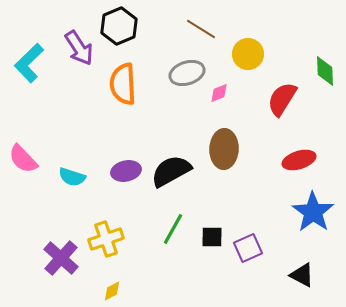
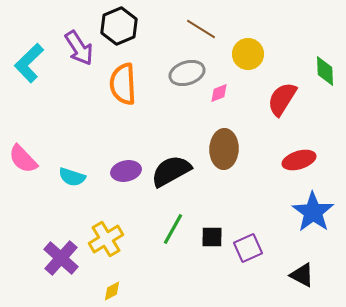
yellow cross: rotated 12 degrees counterclockwise
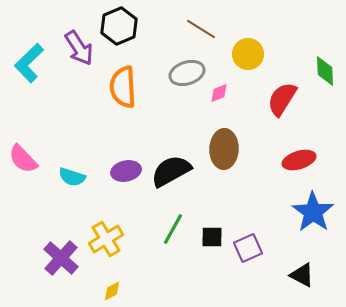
orange semicircle: moved 3 px down
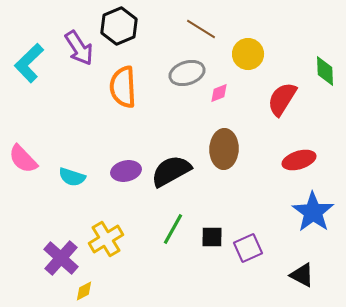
yellow diamond: moved 28 px left
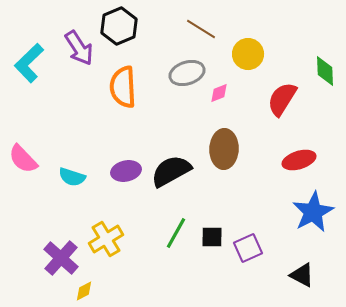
blue star: rotated 9 degrees clockwise
green line: moved 3 px right, 4 px down
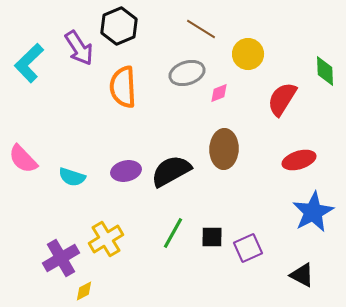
green line: moved 3 px left
purple cross: rotated 18 degrees clockwise
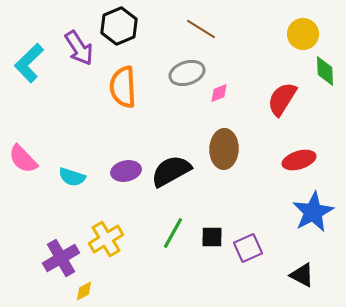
yellow circle: moved 55 px right, 20 px up
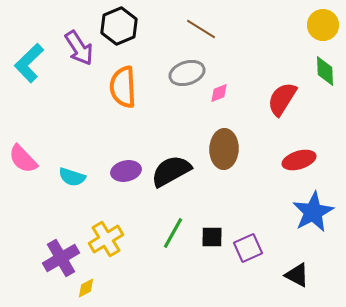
yellow circle: moved 20 px right, 9 px up
black triangle: moved 5 px left
yellow diamond: moved 2 px right, 3 px up
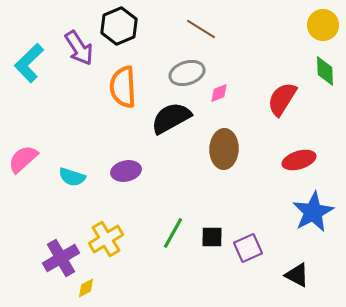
pink semicircle: rotated 92 degrees clockwise
black semicircle: moved 53 px up
